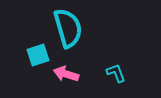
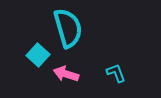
cyan square: rotated 30 degrees counterclockwise
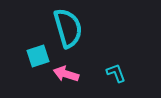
cyan square: moved 1 px down; rotated 30 degrees clockwise
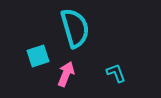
cyan semicircle: moved 7 px right
pink arrow: rotated 95 degrees clockwise
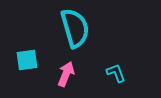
cyan square: moved 11 px left, 4 px down; rotated 10 degrees clockwise
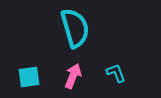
cyan square: moved 2 px right, 17 px down
pink arrow: moved 7 px right, 2 px down
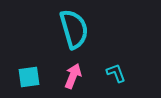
cyan semicircle: moved 1 px left, 1 px down
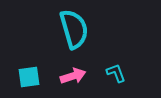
pink arrow: rotated 50 degrees clockwise
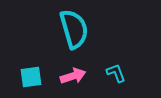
cyan square: moved 2 px right
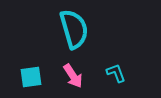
pink arrow: rotated 75 degrees clockwise
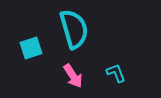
cyan square: moved 29 px up; rotated 10 degrees counterclockwise
